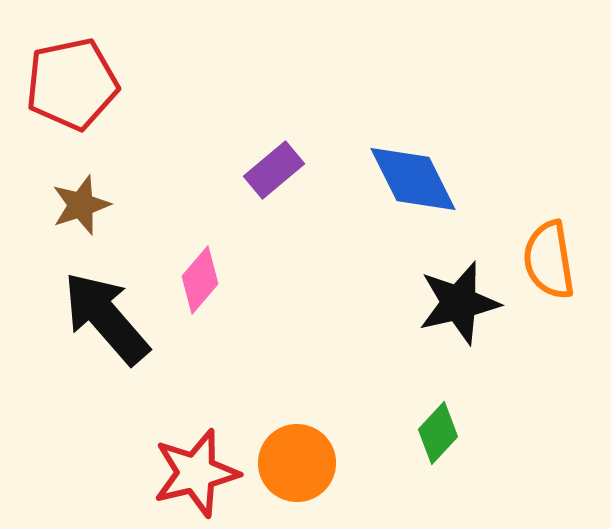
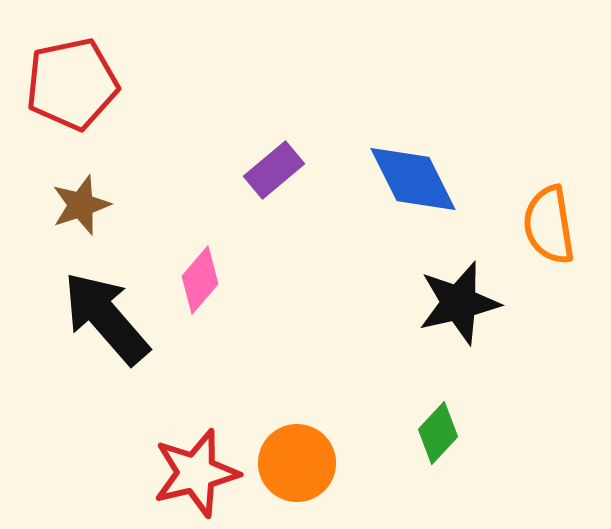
orange semicircle: moved 35 px up
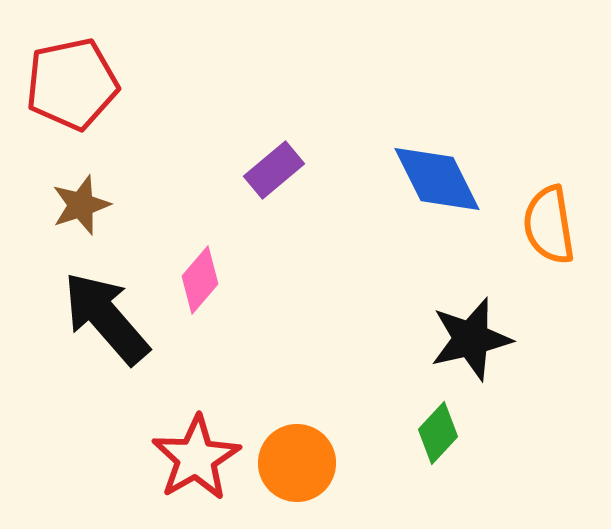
blue diamond: moved 24 px right
black star: moved 12 px right, 36 px down
red star: moved 15 px up; rotated 16 degrees counterclockwise
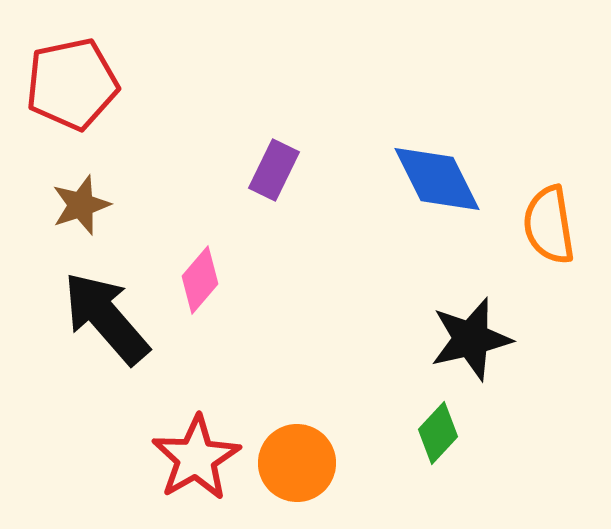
purple rectangle: rotated 24 degrees counterclockwise
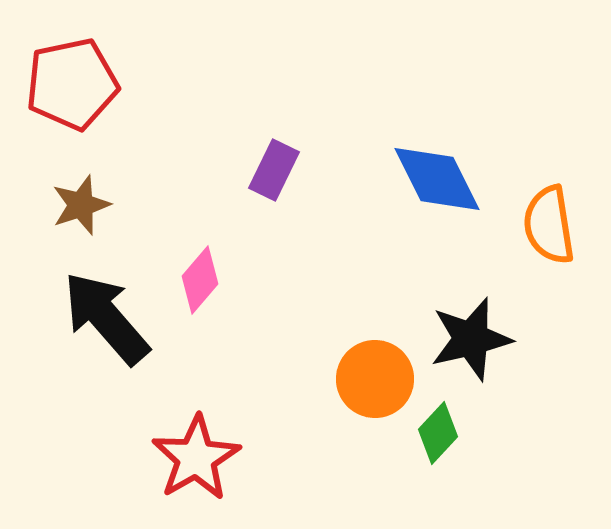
orange circle: moved 78 px right, 84 px up
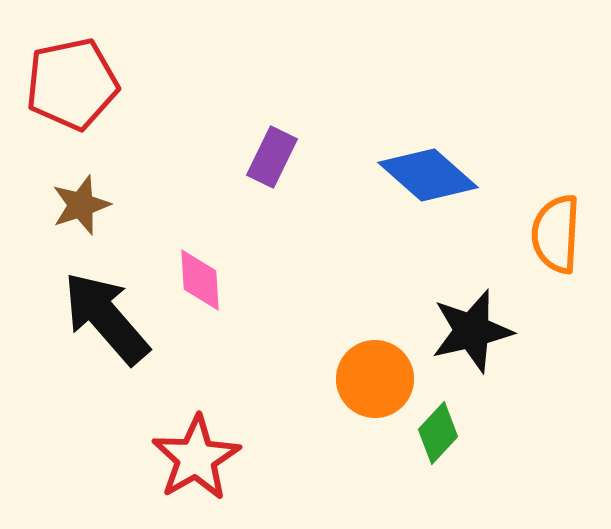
purple rectangle: moved 2 px left, 13 px up
blue diamond: moved 9 px left, 4 px up; rotated 22 degrees counterclockwise
orange semicircle: moved 7 px right, 9 px down; rotated 12 degrees clockwise
pink diamond: rotated 44 degrees counterclockwise
black star: moved 1 px right, 8 px up
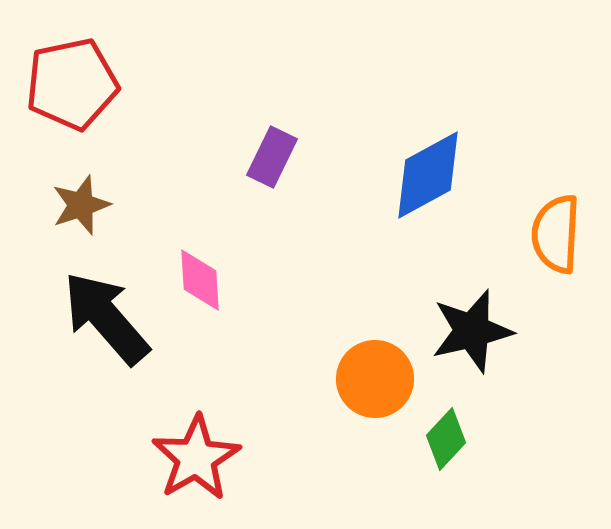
blue diamond: rotated 70 degrees counterclockwise
green diamond: moved 8 px right, 6 px down
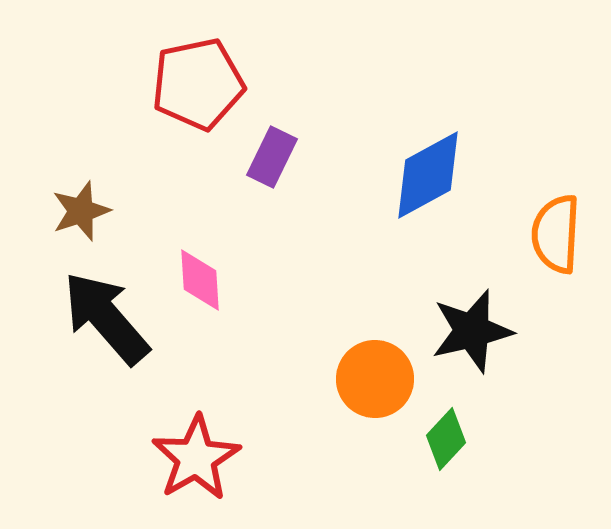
red pentagon: moved 126 px right
brown star: moved 6 px down
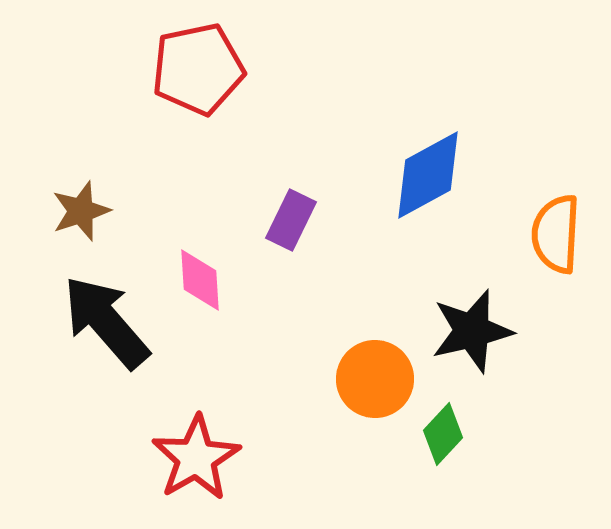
red pentagon: moved 15 px up
purple rectangle: moved 19 px right, 63 px down
black arrow: moved 4 px down
green diamond: moved 3 px left, 5 px up
